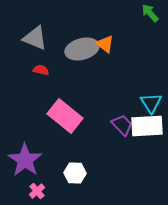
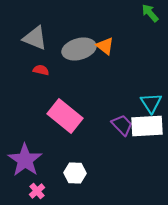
orange triangle: moved 2 px down
gray ellipse: moved 3 px left
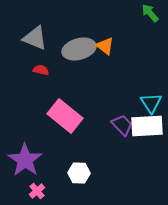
white hexagon: moved 4 px right
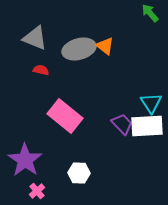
purple trapezoid: moved 1 px up
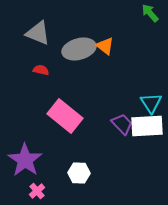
gray triangle: moved 3 px right, 5 px up
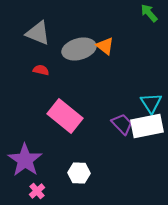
green arrow: moved 1 px left
white rectangle: rotated 8 degrees counterclockwise
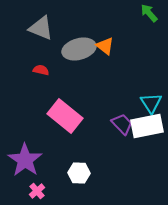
gray triangle: moved 3 px right, 5 px up
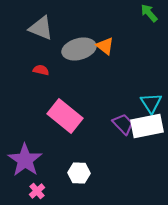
purple trapezoid: moved 1 px right
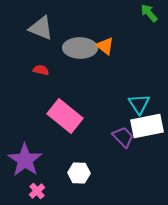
gray ellipse: moved 1 px right, 1 px up; rotated 16 degrees clockwise
cyan triangle: moved 12 px left, 1 px down
purple trapezoid: moved 13 px down
